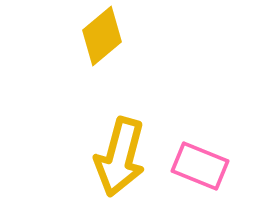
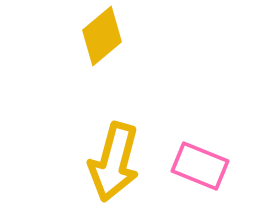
yellow arrow: moved 6 px left, 5 px down
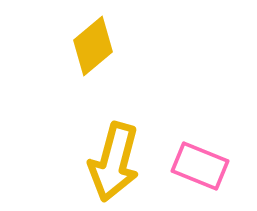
yellow diamond: moved 9 px left, 10 px down
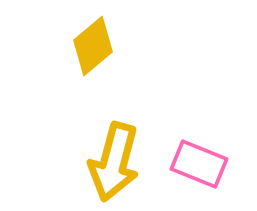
pink rectangle: moved 1 px left, 2 px up
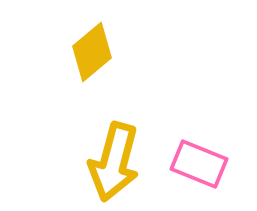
yellow diamond: moved 1 px left, 6 px down
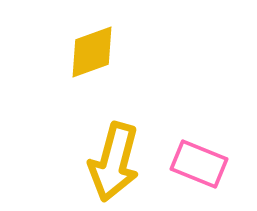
yellow diamond: rotated 20 degrees clockwise
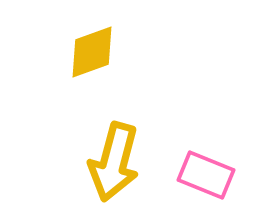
pink rectangle: moved 7 px right, 11 px down
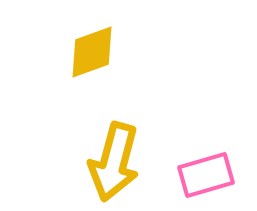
pink rectangle: rotated 38 degrees counterclockwise
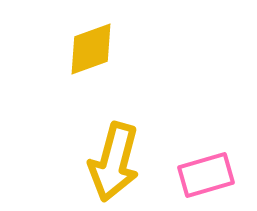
yellow diamond: moved 1 px left, 3 px up
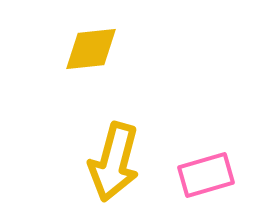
yellow diamond: rotated 14 degrees clockwise
